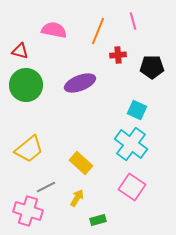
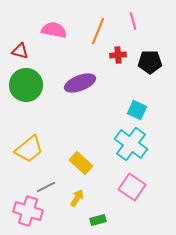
black pentagon: moved 2 px left, 5 px up
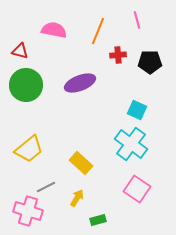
pink line: moved 4 px right, 1 px up
pink square: moved 5 px right, 2 px down
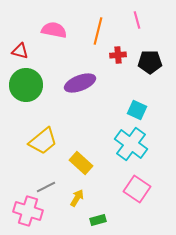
orange line: rotated 8 degrees counterclockwise
yellow trapezoid: moved 14 px right, 8 px up
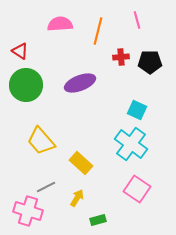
pink semicircle: moved 6 px right, 6 px up; rotated 15 degrees counterclockwise
red triangle: rotated 18 degrees clockwise
red cross: moved 3 px right, 2 px down
yellow trapezoid: moved 2 px left; rotated 88 degrees clockwise
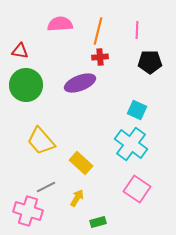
pink line: moved 10 px down; rotated 18 degrees clockwise
red triangle: rotated 24 degrees counterclockwise
red cross: moved 21 px left
green rectangle: moved 2 px down
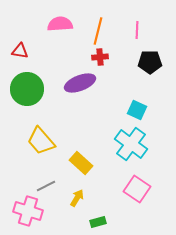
green circle: moved 1 px right, 4 px down
gray line: moved 1 px up
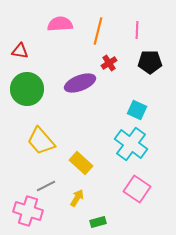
red cross: moved 9 px right, 6 px down; rotated 28 degrees counterclockwise
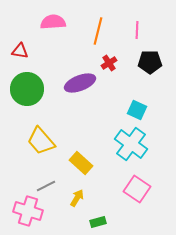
pink semicircle: moved 7 px left, 2 px up
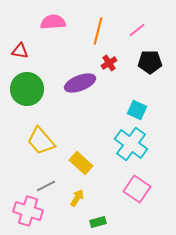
pink line: rotated 48 degrees clockwise
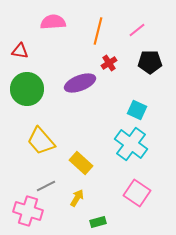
pink square: moved 4 px down
